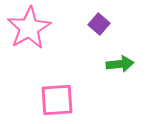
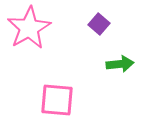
pink square: rotated 9 degrees clockwise
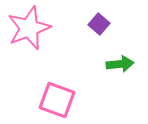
pink star: rotated 9 degrees clockwise
pink square: rotated 15 degrees clockwise
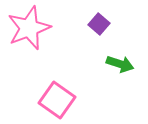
green arrow: rotated 24 degrees clockwise
pink square: rotated 15 degrees clockwise
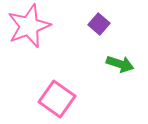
pink star: moved 2 px up
pink square: moved 1 px up
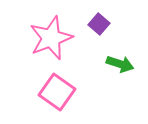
pink star: moved 22 px right, 12 px down
pink square: moved 7 px up
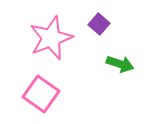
pink square: moved 16 px left, 2 px down
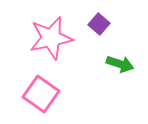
pink star: rotated 9 degrees clockwise
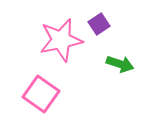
purple square: rotated 15 degrees clockwise
pink star: moved 10 px right, 2 px down
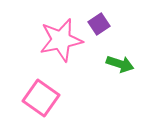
pink square: moved 4 px down
